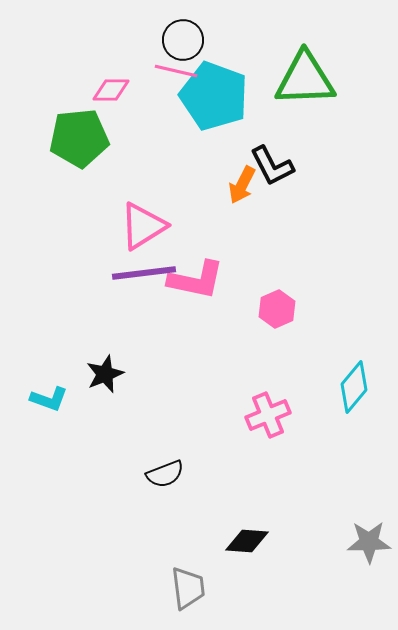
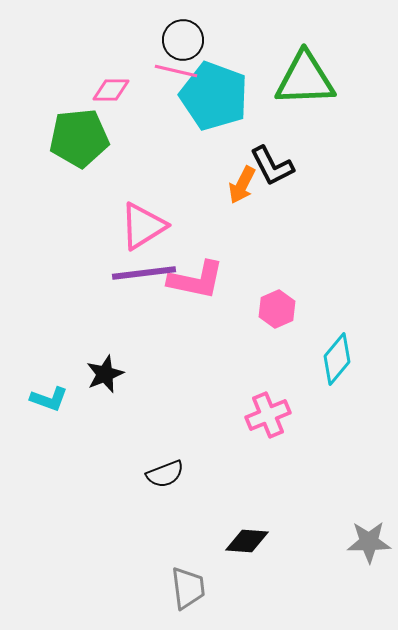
cyan diamond: moved 17 px left, 28 px up
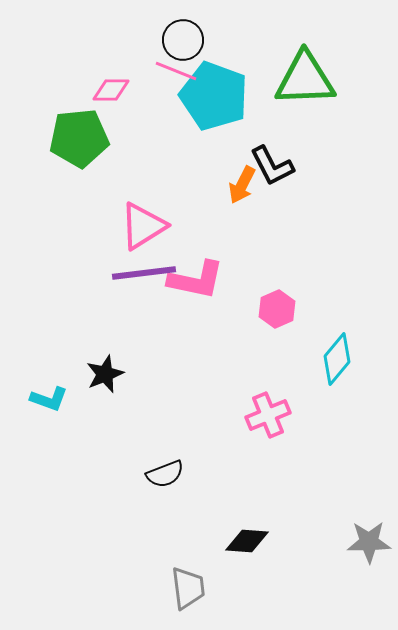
pink line: rotated 9 degrees clockwise
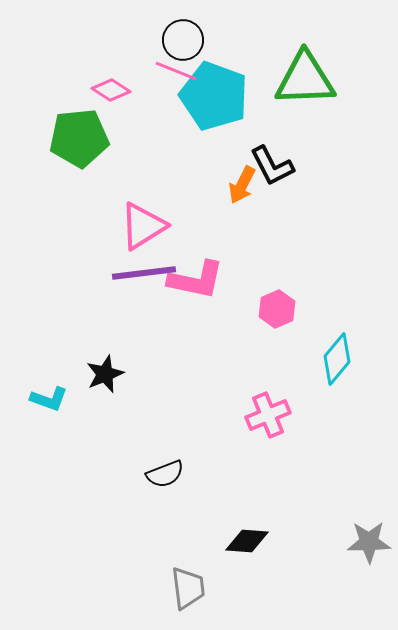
pink diamond: rotated 33 degrees clockwise
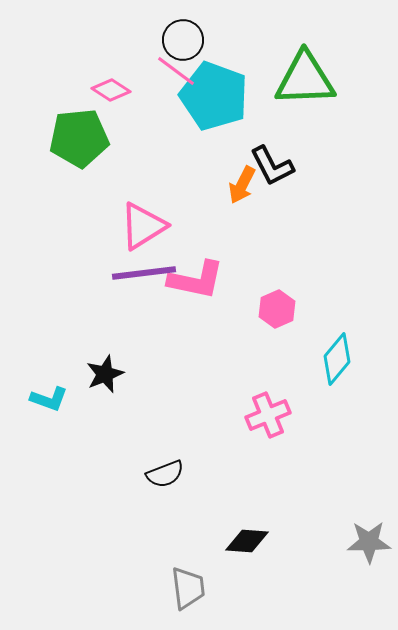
pink line: rotated 15 degrees clockwise
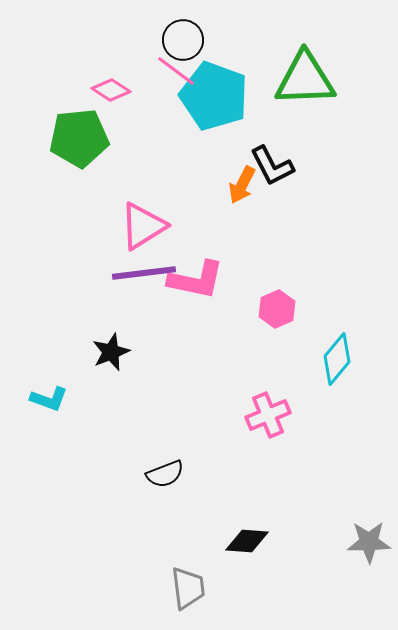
black star: moved 6 px right, 22 px up
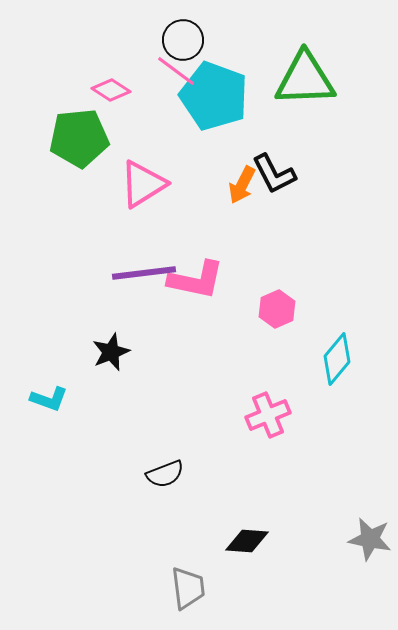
black L-shape: moved 2 px right, 8 px down
pink triangle: moved 42 px up
gray star: moved 1 px right, 3 px up; rotated 12 degrees clockwise
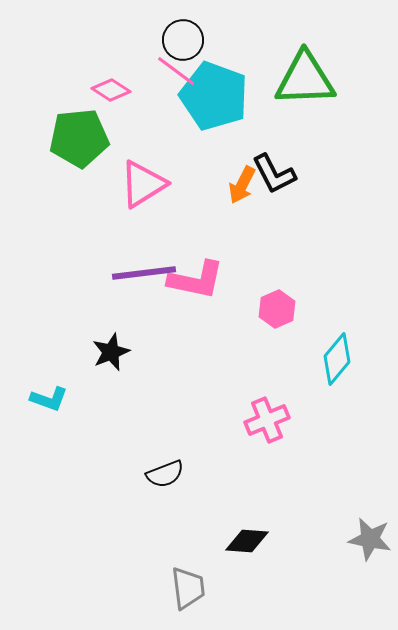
pink cross: moved 1 px left, 5 px down
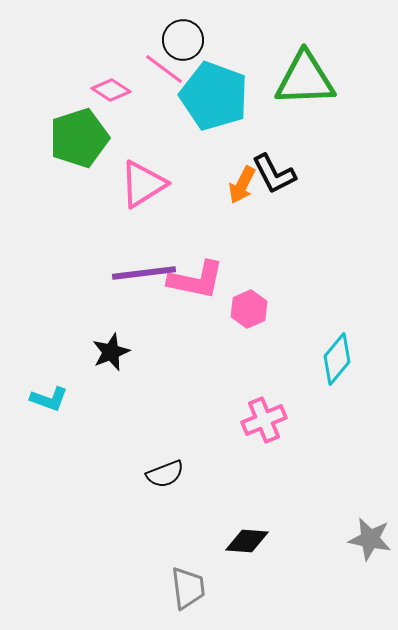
pink line: moved 12 px left, 2 px up
green pentagon: rotated 12 degrees counterclockwise
pink hexagon: moved 28 px left
pink cross: moved 3 px left
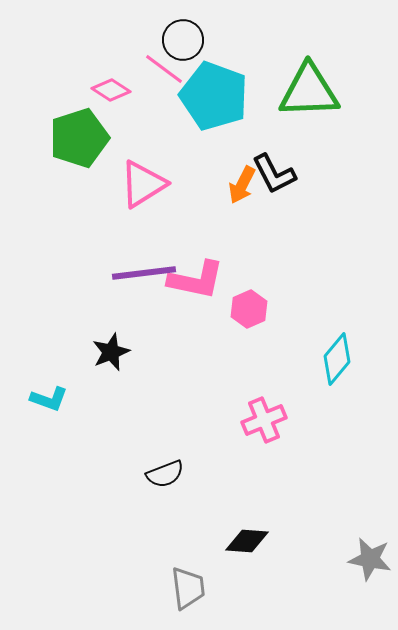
green triangle: moved 4 px right, 12 px down
gray star: moved 20 px down
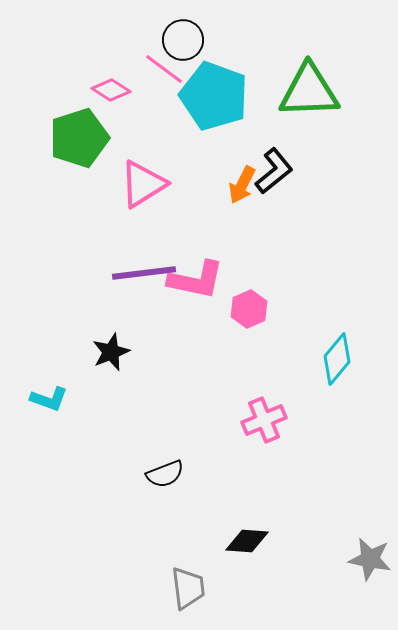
black L-shape: moved 3 px up; rotated 102 degrees counterclockwise
